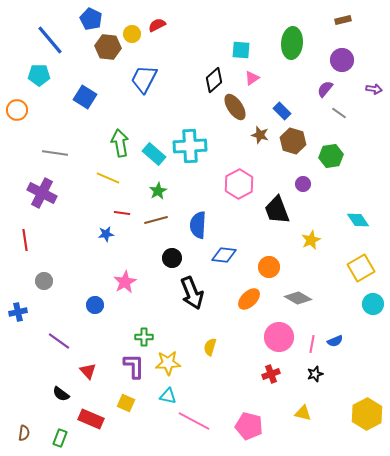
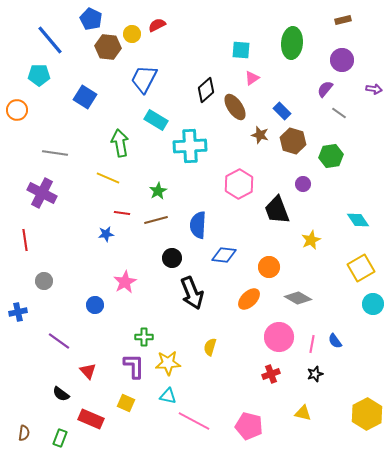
black diamond at (214, 80): moved 8 px left, 10 px down
cyan rectangle at (154, 154): moved 2 px right, 34 px up; rotated 10 degrees counterclockwise
blue semicircle at (335, 341): rotated 77 degrees clockwise
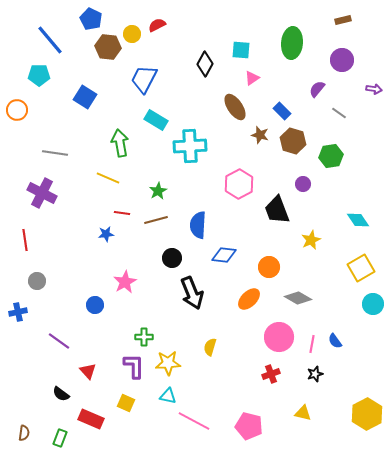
purple semicircle at (325, 89): moved 8 px left
black diamond at (206, 90): moved 1 px left, 26 px up; rotated 20 degrees counterclockwise
gray circle at (44, 281): moved 7 px left
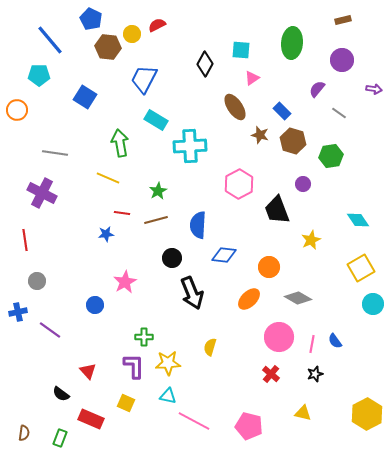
purple line at (59, 341): moved 9 px left, 11 px up
red cross at (271, 374): rotated 30 degrees counterclockwise
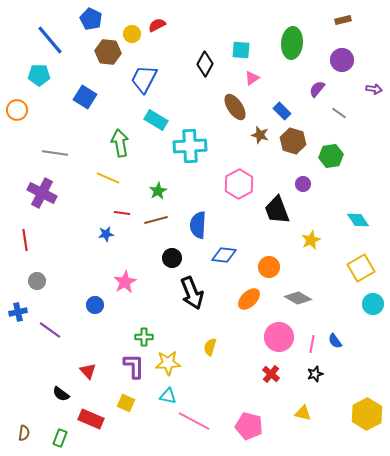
brown hexagon at (108, 47): moved 5 px down
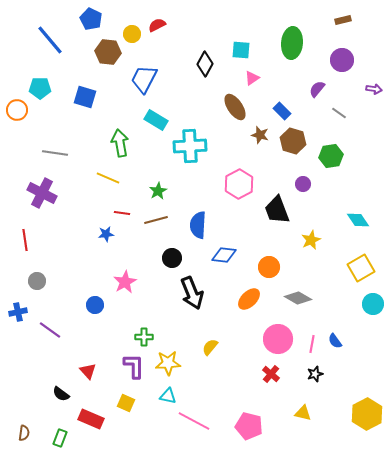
cyan pentagon at (39, 75): moved 1 px right, 13 px down
blue square at (85, 97): rotated 15 degrees counterclockwise
pink circle at (279, 337): moved 1 px left, 2 px down
yellow semicircle at (210, 347): rotated 24 degrees clockwise
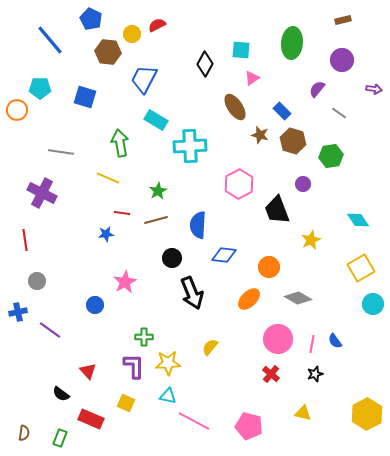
gray line at (55, 153): moved 6 px right, 1 px up
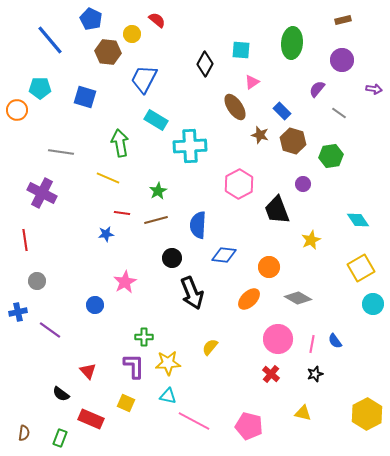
red semicircle at (157, 25): moved 5 px up; rotated 66 degrees clockwise
pink triangle at (252, 78): moved 4 px down
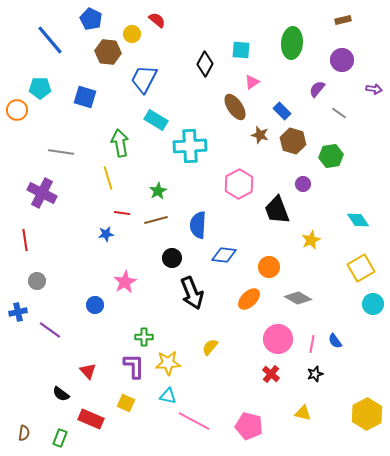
yellow line at (108, 178): rotated 50 degrees clockwise
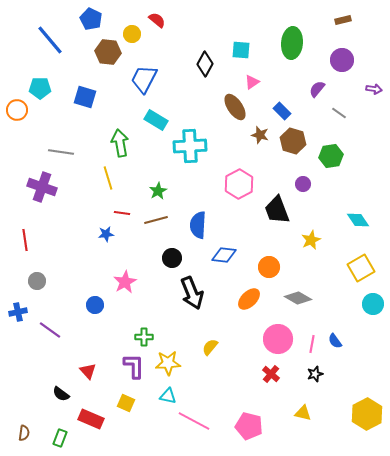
purple cross at (42, 193): moved 6 px up; rotated 8 degrees counterclockwise
